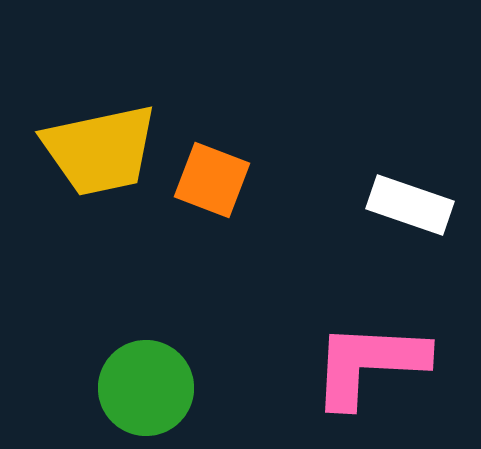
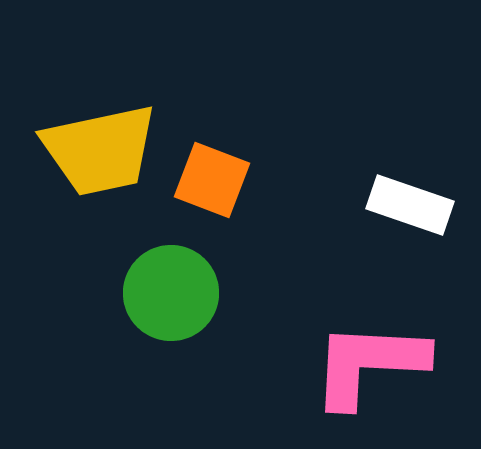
green circle: moved 25 px right, 95 px up
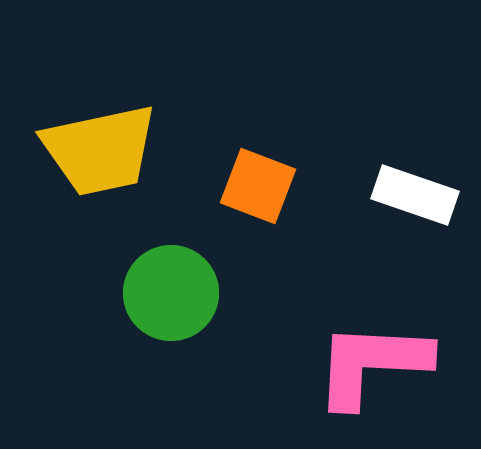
orange square: moved 46 px right, 6 px down
white rectangle: moved 5 px right, 10 px up
pink L-shape: moved 3 px right
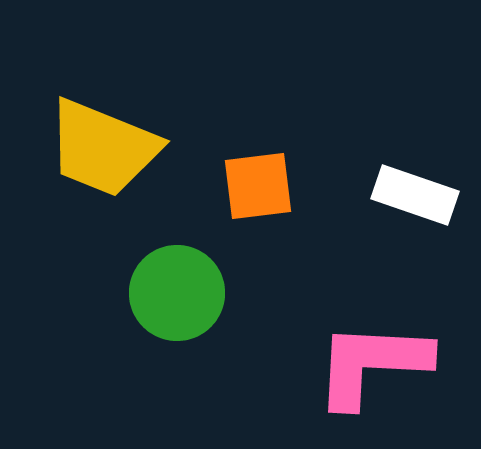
yellow trapezoid: moved 3 px right, 2 px up; rotated 34 degrees clockwise
orange square: rotated 28 degrees counterclockwise
green circle: moved 6 px right
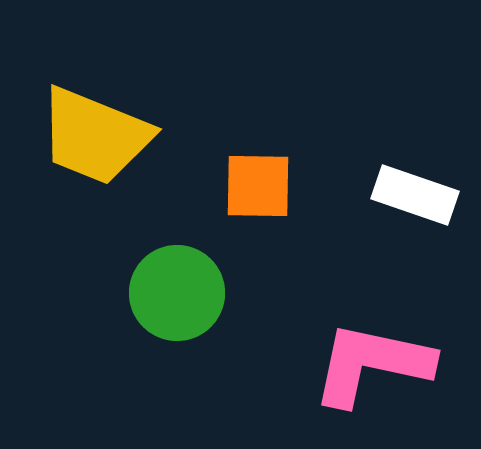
yellow trapezoid: moved 8 px left, 12 px up
orange square: rotated 8 degrees clockwise
pink L-shape: rotated 9 degrees clockwise
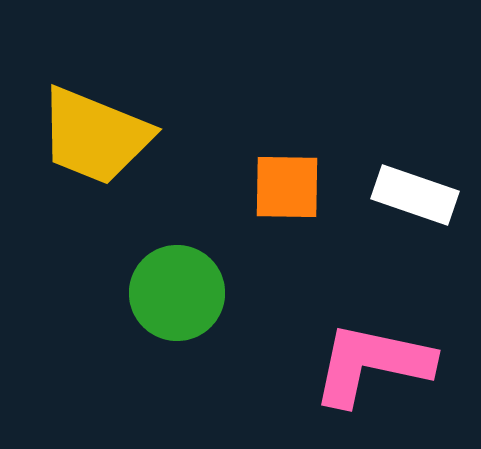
orange square: moved 29 px right, 1 px down
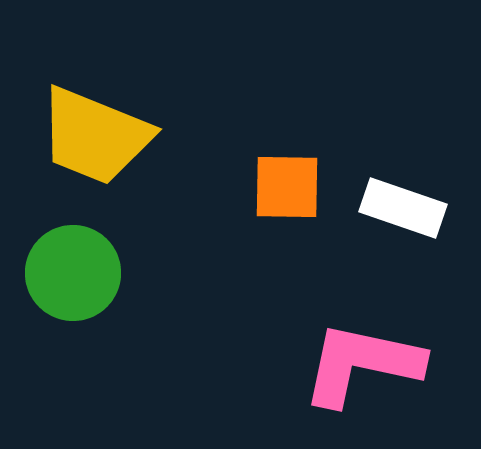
white rectangle: moved 12 px left, 13 px down
green circle: moved 104 px left, 20 px up
pink L-shape: moved 10 px left
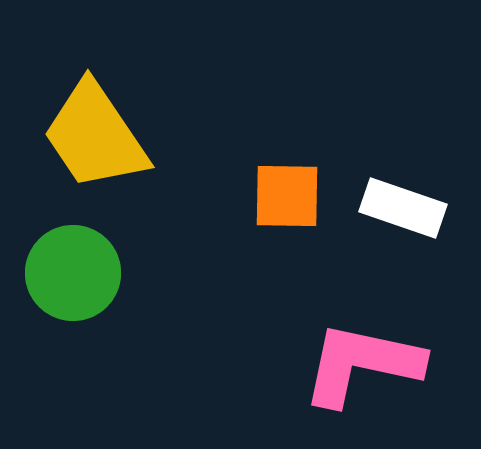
yellow trapezoid: rotated 34 degrees clockwise
orange square: moved 9 px down
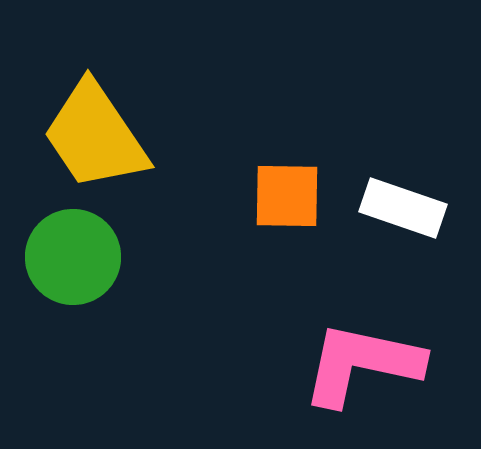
green circle: moved 16 px up
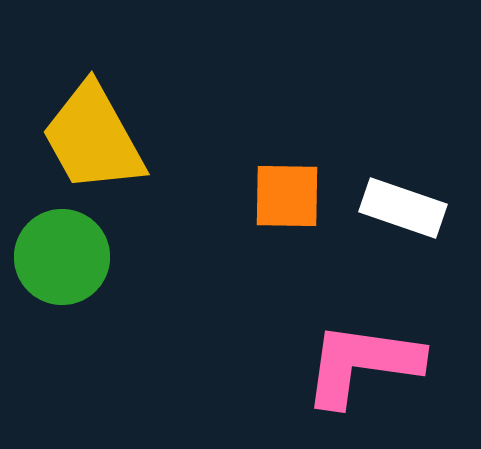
yellow trapezoid: moved 2 px left, 2 px down; rotated 5 degrees clockwise
green circle: moved 11 px left
pink L-shape: rotated 4 degrees counterclockwise
